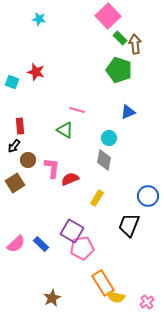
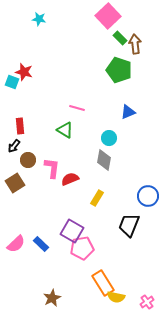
red star: moved 12 px left
pink line: moved 2 px up
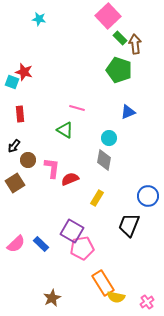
red rectangle: moved 12 px up
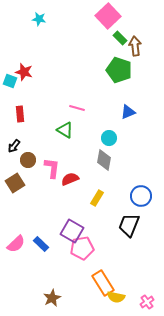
brown arrow: moved 2 px down
cyan square: moved 2 px left, 1 px up
blue circle: moved 7 px left
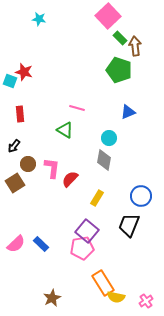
brown circle: moved 4 px down
red semicircle: rotated 24 degrees counterclockwise
purple square: moved 15 px right; rotated 10 degrees clockwise
pink cross: moved 1 px left, 1 px up
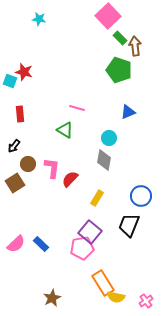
purple square: moved 3 px right, 1 px down
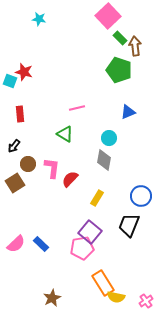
pink line: rotated 28 degrees counterclockwise
green triangle: moved 4 px down
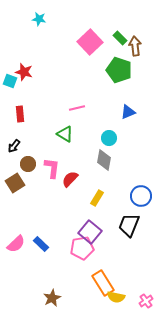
pink square: moved 18 px left, 26 px down
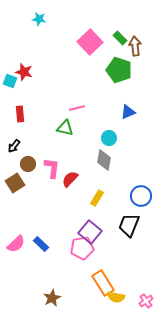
green triangle: moved 6 px up; rotated 18 degrees counterclockwise
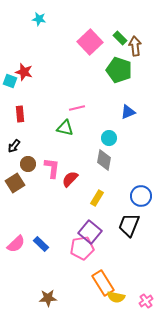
brown star: moved 4 px left; rotated 24 degrees clockwise
